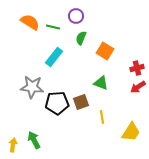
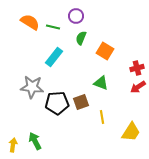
green arrow: moved 1 px right, 1 px down
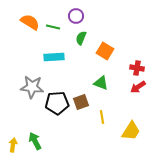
cyan rectangle: rotated 48 degrees clockwise
red cross: rotated 24 degrees clockwise
yellow trapezoid: moved 1 px up
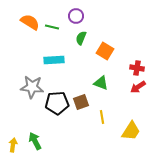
green line: moved 1 px left
cyan rectangle: moved 3 px down
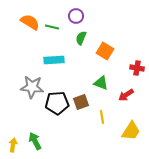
red arrow: moved 12 px left, 8 px down
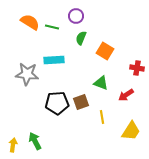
gray star: moved 5 px left, 13 px up
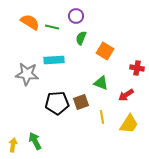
yellow trapezoid: moved 2 px left, 7 px up
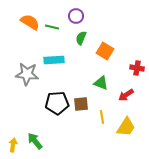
brown square: moved 2 px down; rotated 14 degrees clockwise
yellow trapezoid: moved 3 px left, 3 px down
green arrow: rotated 12 degrees counterclockwise
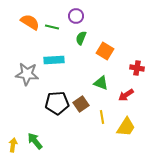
brown square: rotated 28 degrees counterclockwise
